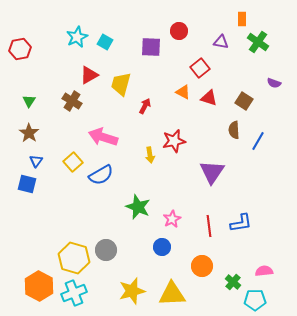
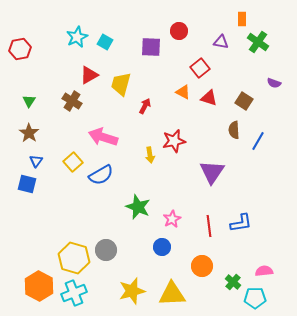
cyan pentagon at (255, 300): moved 2 px up
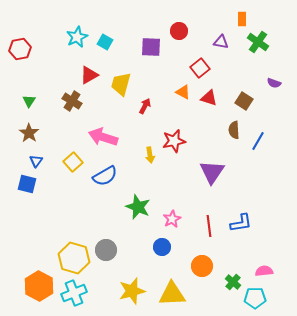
blue semicircle at (101, 175): moved 4 px right, 1 px down
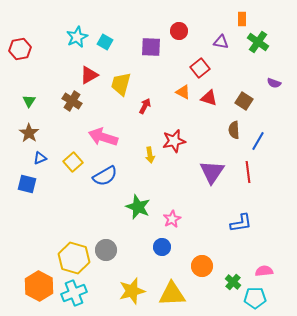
blue triangle at (36, 161): moved 4 px right, 3 px up; rotated 32 degrees clockwise
red line at (209, 226): moved 39 px right, 54 px up
